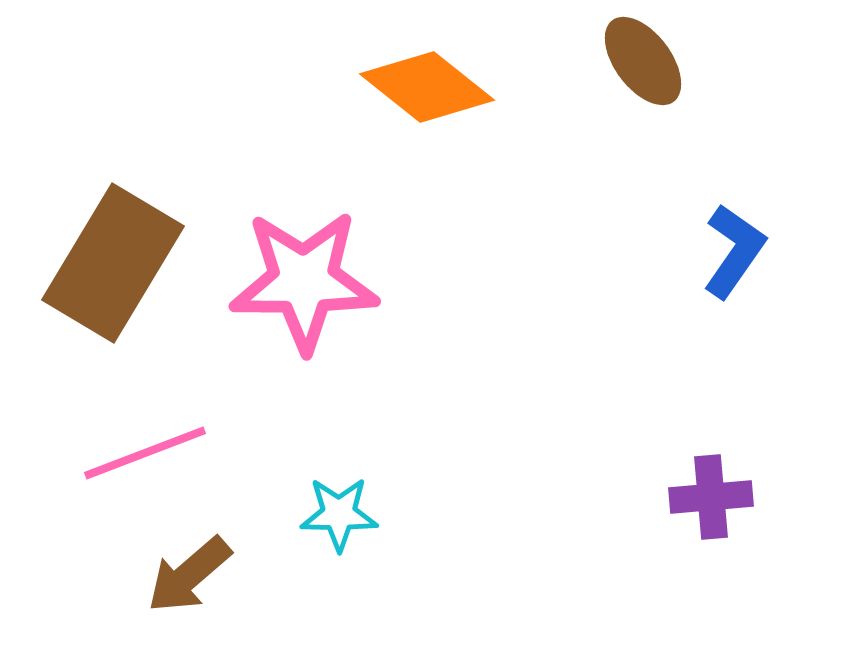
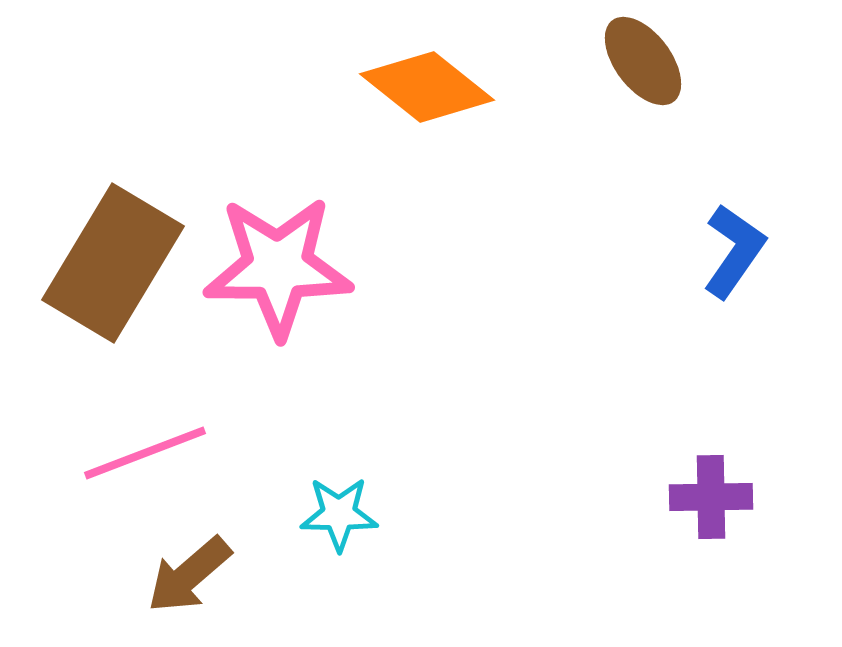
pink star: moved 26 px left, 14 px up
purple cross: rotated 4 degrees clockwise
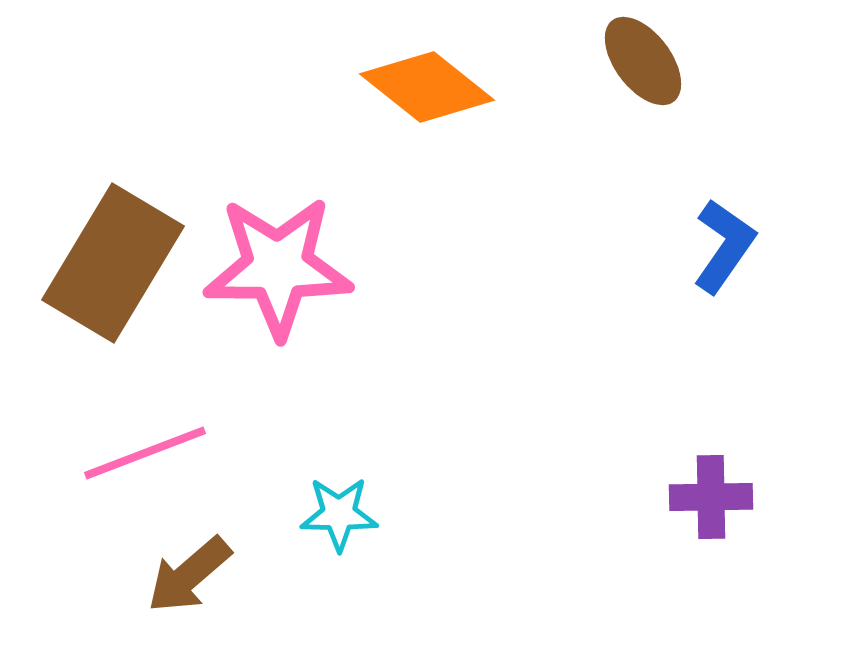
blue L-shape: moved 10 px left, 5 px up
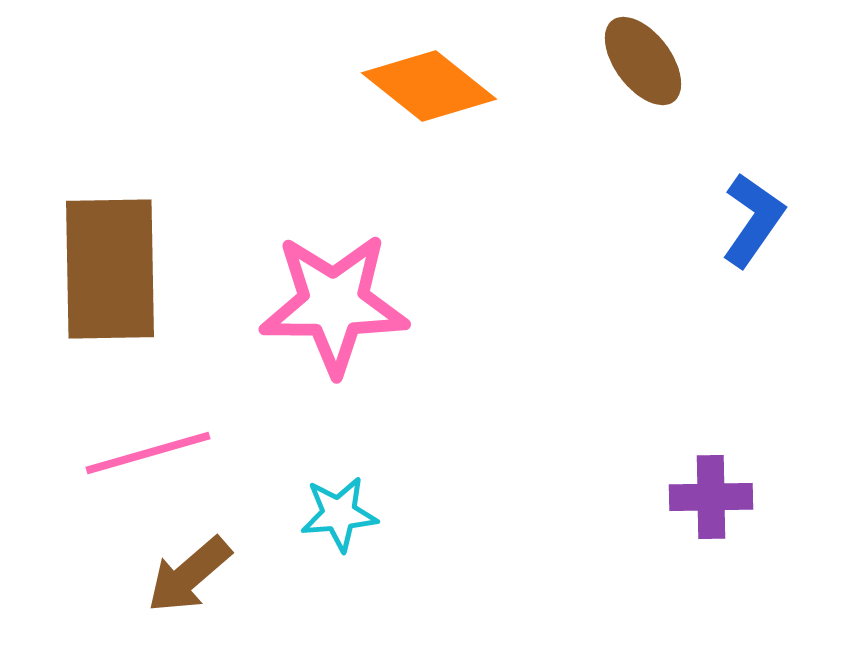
orange diamond: moved 2 px right, 1 px up
blue L-shape: moved 29 px right, 26 px up
brown rectangle: moved 3 px left, 6 px down; rotated 32 degrees counterclockwise
pink star: moved 56 px right, 37 px down
pink line: moved 3 px right; rotated 5 degrees clockwise
cyan star: rotated 6 degrees counterclockwise
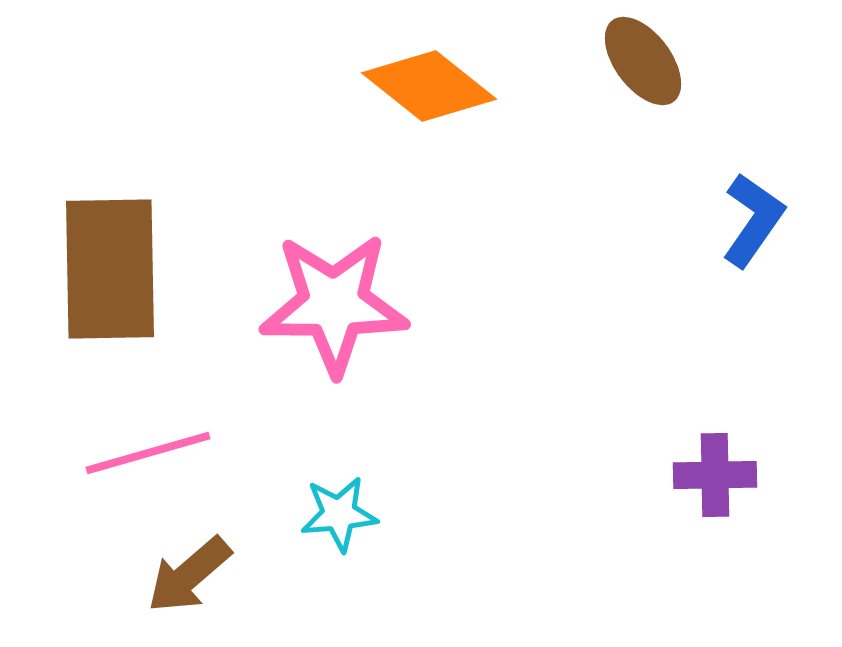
purple cross: moved 4 px right, 22 px up
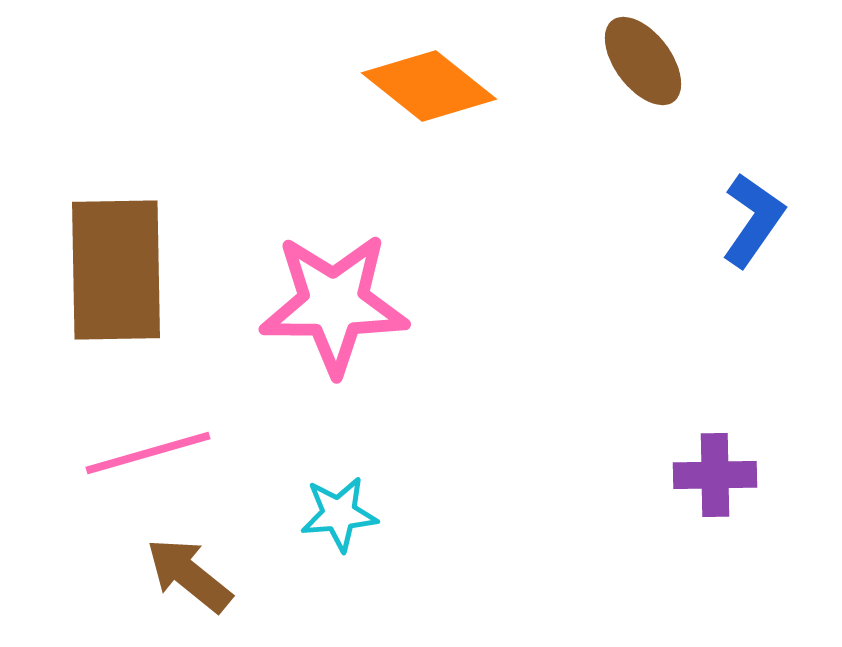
brown rectangle: moved 6 px right, 1 px down
brown arrow: rotated 80 degrees clockwise
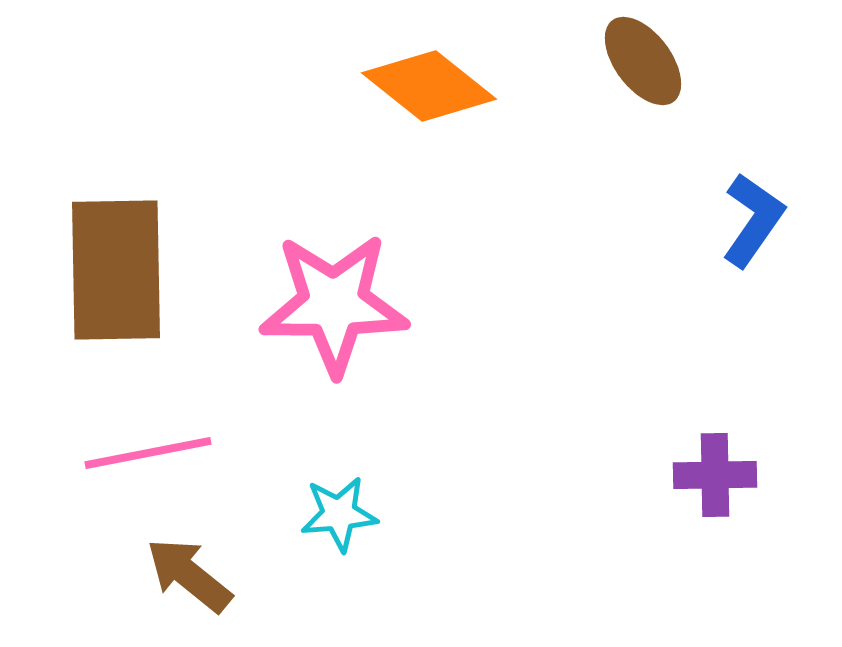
pink line: rotated 5 degrees clockwise
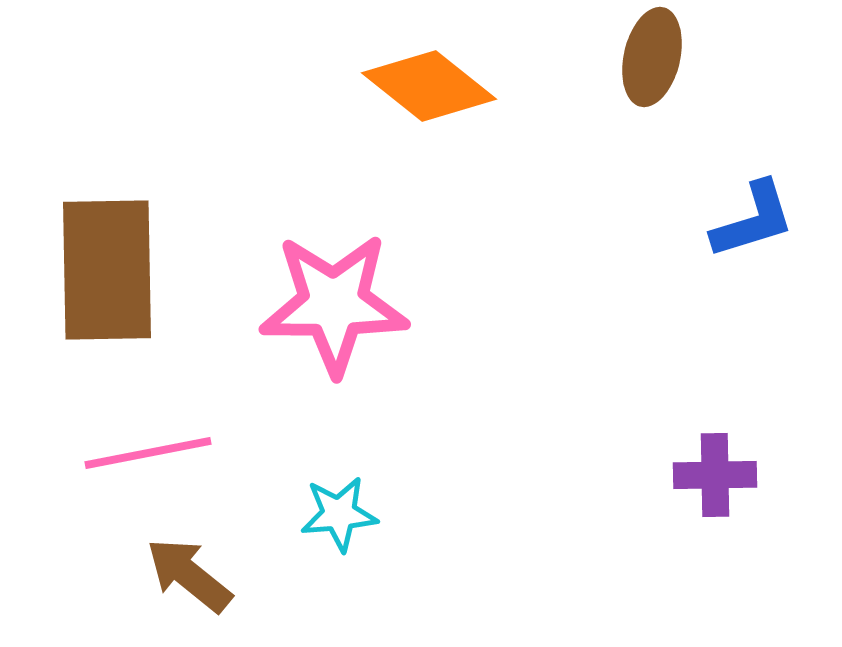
brown ellipse: moved 9 px right, 4 px up; rotated 50 degrees clockwise
blue L-shape: rotated 38 degrees clockwise
brown rectangle: moved 9 px left
